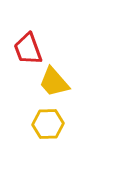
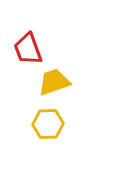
yellow trapezoid: rotated 112 degrees clockwise
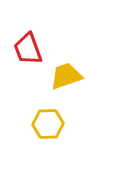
yellow trapezoid: moved 12 px right, 6 px up
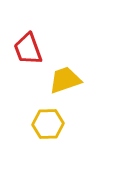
yellow trapezoid: moved 1 px left, 4 px down
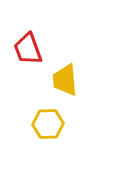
yellow trapezoid: rotated 76 degrees counterclockwise
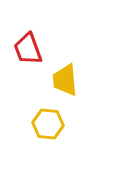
yellow hexagon: rotated 8 degrees clockwise
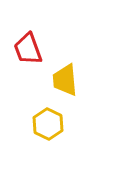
yellow hexagon: rotated 20 degrees clockwise
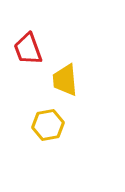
yellow hexagon: moved 1 px down; rotated 24 degrees clockwise
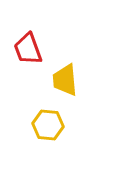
yellow hexagon: rotated 16 degrees clockwise
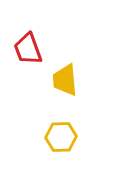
yellow hexagon: moved 13 px right, 12 px down; rotated 8 degrees counterclockwise
